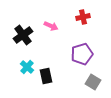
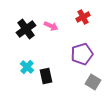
red cross: rotated 16 degrees counterclockwise
black cross: moved 3 px right, 6 px up
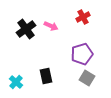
cyan cross: moved 11 px left, 15 px down
gray square: moved 6 px left, 4 px up
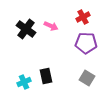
black cross: rotated 18 degrees counterclockwise
purple pentagon: moved 4 px right, 11 px up; rotated 20 degrees clockwise
cyan cross: moved 8 px right; rotated 24 degrees clockwise
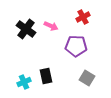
purple pentagon: moved 10 px left, 3 px down
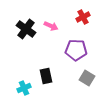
purple pentagon: moved 4 px down
cyan cross: moved 6 px down
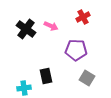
cyan cross: rotated 16 degrees clockwise
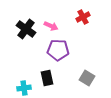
purple pentagon: moved 18 px left
black rectangle: moved 1 px right, 2 px down
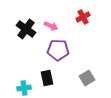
gray square: rotated 28 degrees clockwise
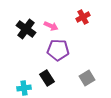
black rectangle: rotated 21 degrees counterclockwise
